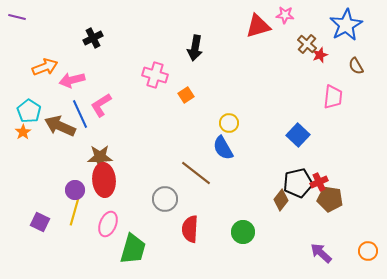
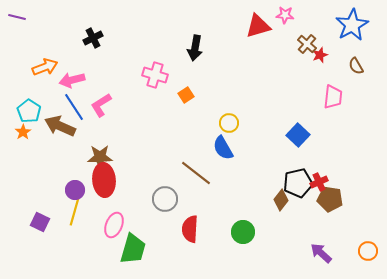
blue star: moved 6 px right
blue line: moved 6 px left, 7 px up; rotated 8 degrees counterclockwise
pink ellipse: moved 6 px right, 1 px down
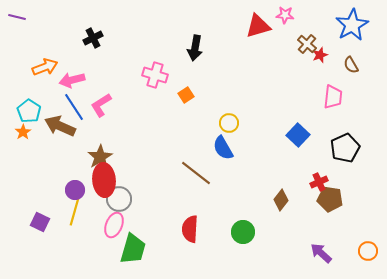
brown semicircle: moved 5 px left, 1 px up
brown star: rotated 30 degrees counterclockwise
black pentagon: moved 47 px right, 35 px up; rotated 12 degrees counterclockwise
gray circle: moved 46 px left
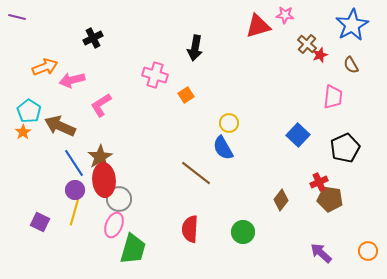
blue line: moved 56 px down
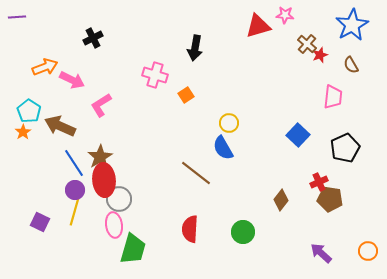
purple line: rotated 18 degrees counterclockwise
pink arrow: rotated 140 degrees counterclockwise
pink ellipse: rotated 30 degrees counterclockwise
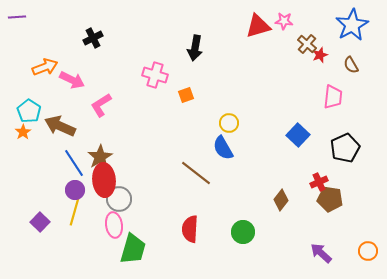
pink star: moved 1 px left, 6 px down
orange square: rotated 14 degrees clockwise
purple square: rotated 18 degrees clockwise
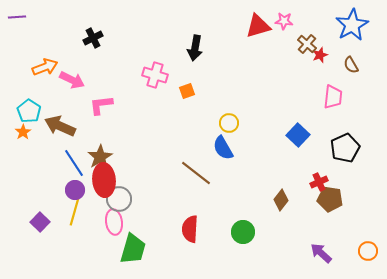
orange square: moved 1 px right, 4 px up
pink L-shape: rotated 25 degrees clockwise
pink ellipse: moved 3 px up
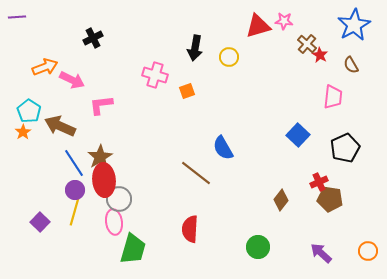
blue star: moved 2 px right
red star: rotated 21 degrees counterclockwise
yellow circle: moved 66 px up
green circle: moved 15 px right, 15 px down
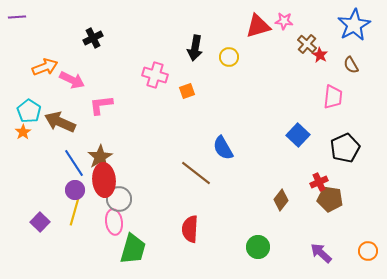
brown arrow: moved 4 px up
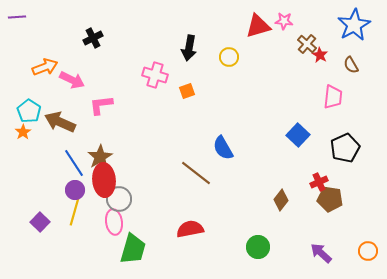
black arrow: moved 6 px left
red semicircle: rotated 76 degrees clockwise
